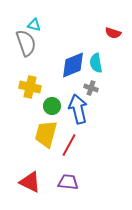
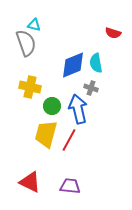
red line: moved 5 px up
purple trapezoid: moved 2 px right, 4 px down
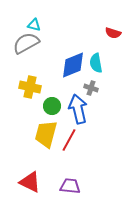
gray semicircle: rotated 100 degrees counterclockwise
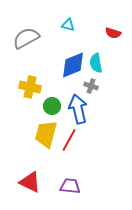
cyan triangle: moved 34 px right
gray semicircle: moved 5 px up
gray cross: moved 2 px up
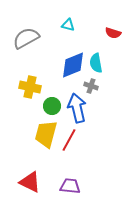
blue arrow: moved 1 px left, 1 px up
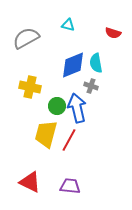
green circle: moved 5 px right
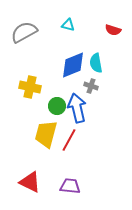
red semicircle: moved 3 px up
gray semicircle: moved 2 px left, 6 px up
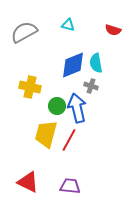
red triangle: moved 2 px left
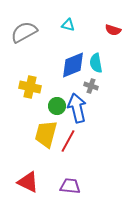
red line: moved 1 px left, 1 px down
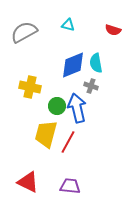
red line: moved 1 px down
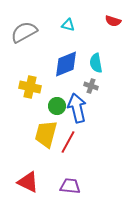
red semicircle: moved 9 px up
blue diamond: moved 7 px left, 1 px up
